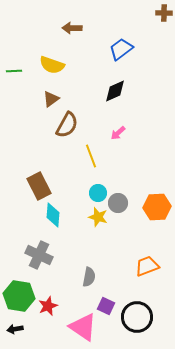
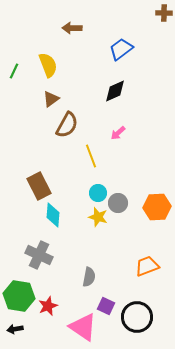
yellow semicircle: moved 4 px left; rotated 130 degrees counterclockwise
green line: rotated 63 degrees counterclockwise
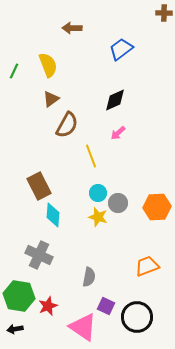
black diamond: moved 9 px down
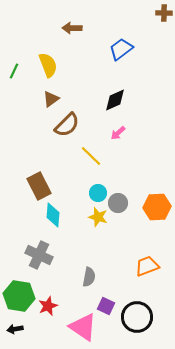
brown semicircle: rotated 16 degrees clockwise
yellow line: rotated 25 degrees counterclockwise
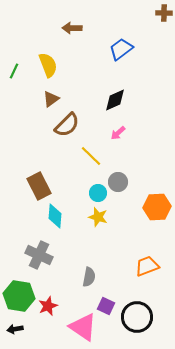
gray circle: moved 21 px up
cyan diamond: moved 2 px right, 1 px down
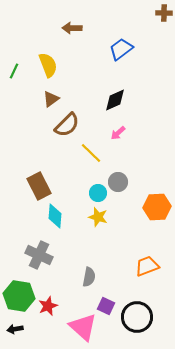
yellow line: moved 3 px up
pink triangle: rotated 8 degrees clockwise
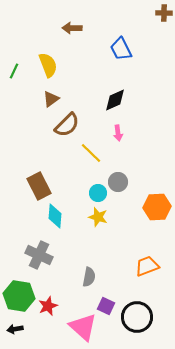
blue trapezoid: rotated 80 degrees counterclockwise
pink arrow: rotated 56 degrees counterclockwise
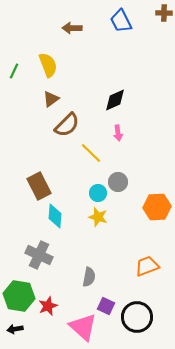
blue trapezoid: moved 28 px up
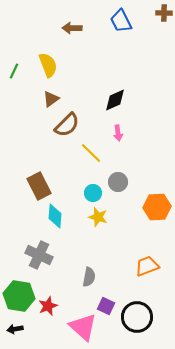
cyan circle: moved 5 px left
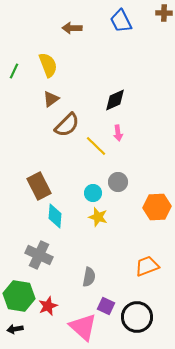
yellow line: moved 5 px right, 7 px up
